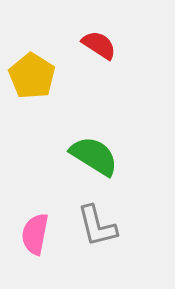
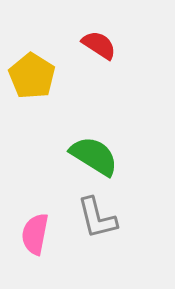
gray L-shape: moved 8 px up
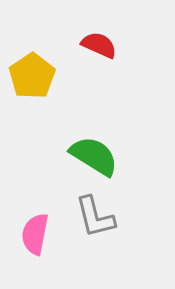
red semicircle: rotated 9 degrees counterclockwise
yellow pentagon: rotated 6 degrees clockwise
gray L-shape: moved 2 px left, 1 px up
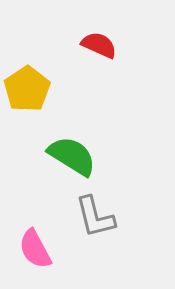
yellow pentagon: moved 5 px left, 13 px down
green semicircle: moved 22 px left
pink semicircle: moved 15 px down; rotated 39 degrees counterclockwise
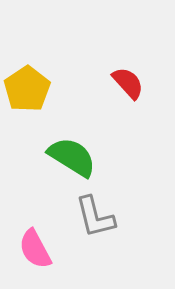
red semicircle: moved 29 px right, 38 px down; rotated 24 degrees clockwise
green semicircle: moved 1 px down
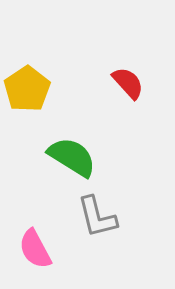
gray L-shape: moved 2 px right
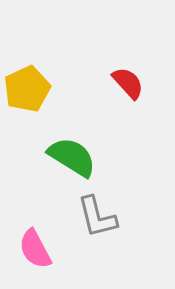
yellow pentagon: rotated 9 degrees clockwise
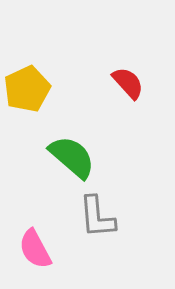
green semicircle: rotated 9 degrees clockwise
gray L-shape: rotated 9 degrees clockwise
